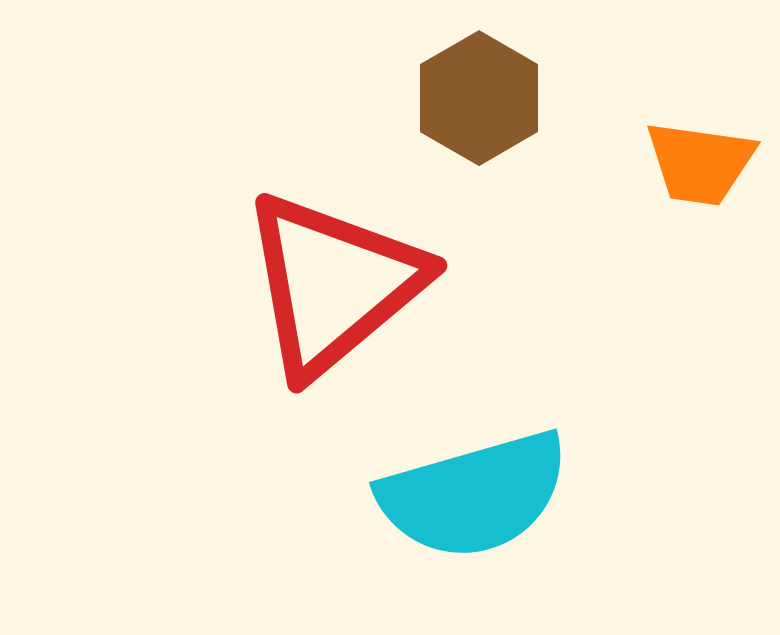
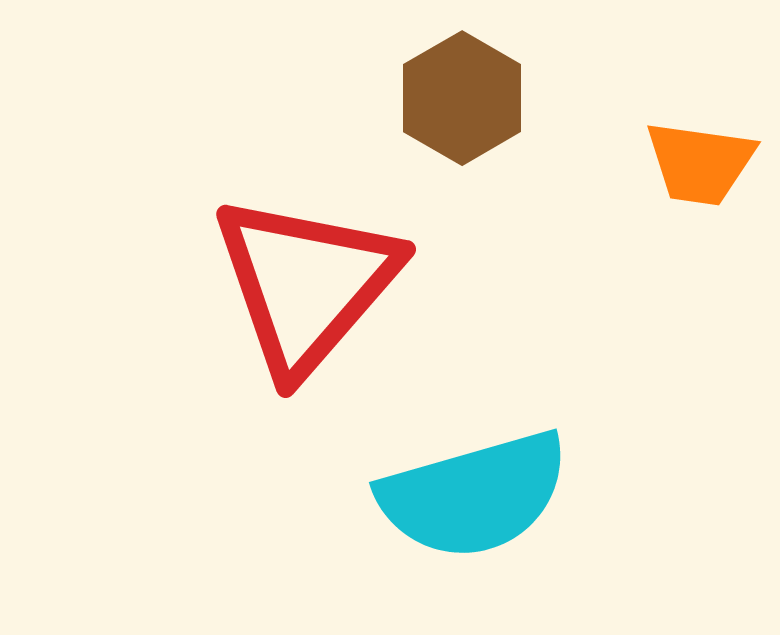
brown hexagon: moved 17 px left
red triangle: moved 27 px left; rotated 9 degrees counterclockwise
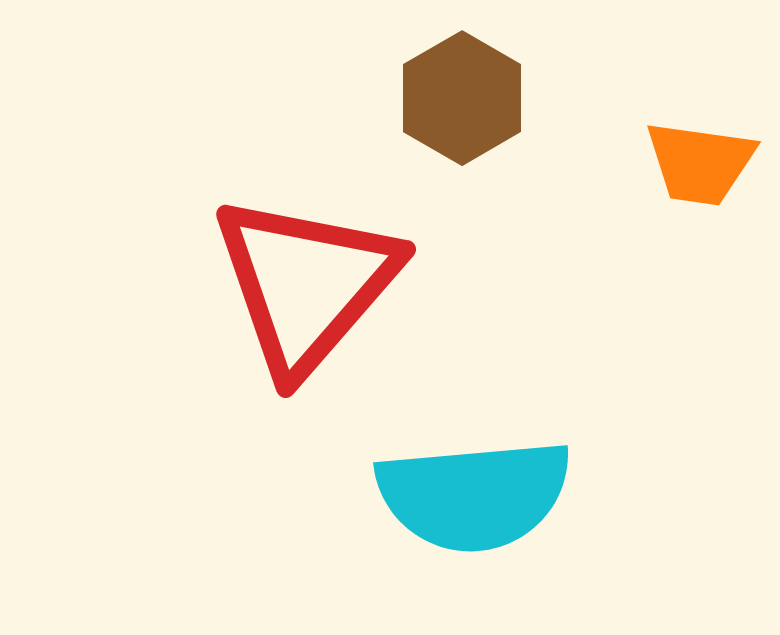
cyan semicircle: rotated 11 degrees clockwise
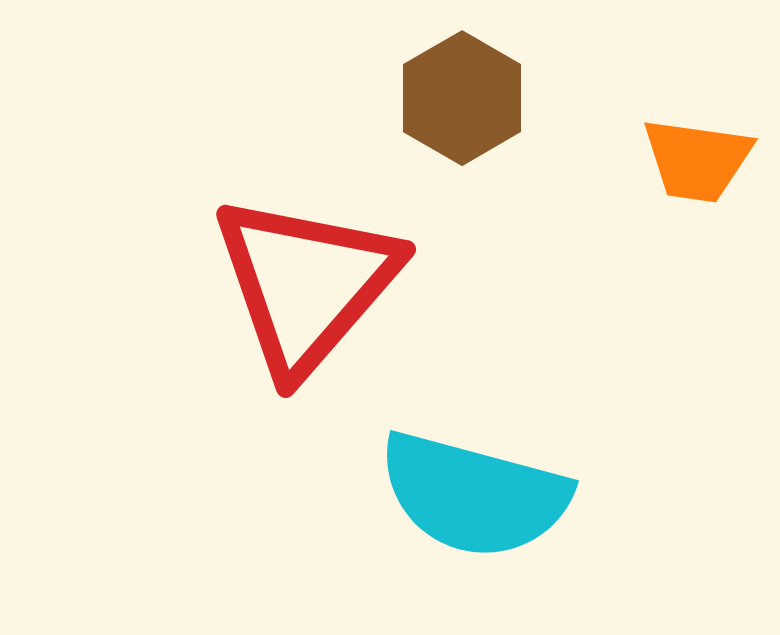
orange trapezoid: moved 3 px left, 3 px up
cyan semicircle: rotated 20 degrees clockwise
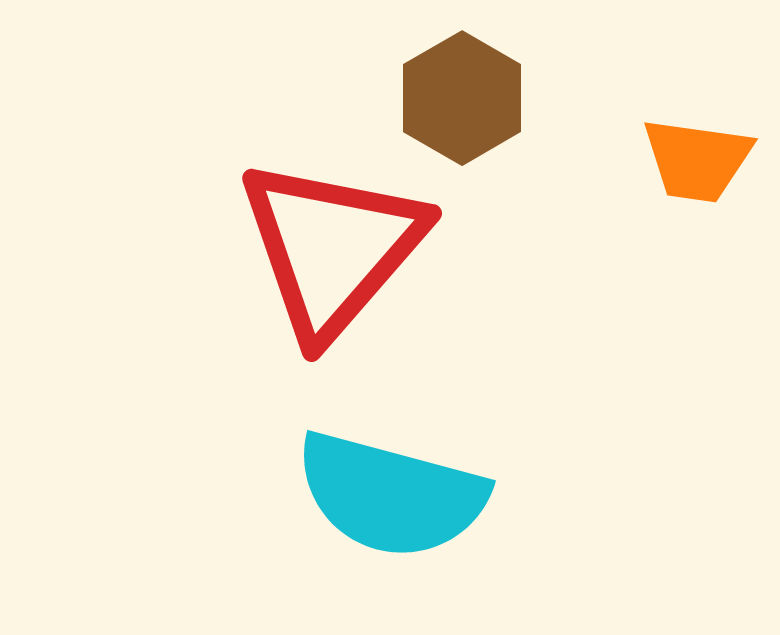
red triangle: moved 26 px right, 36 px up
cyan semicircle: moved 83 px left
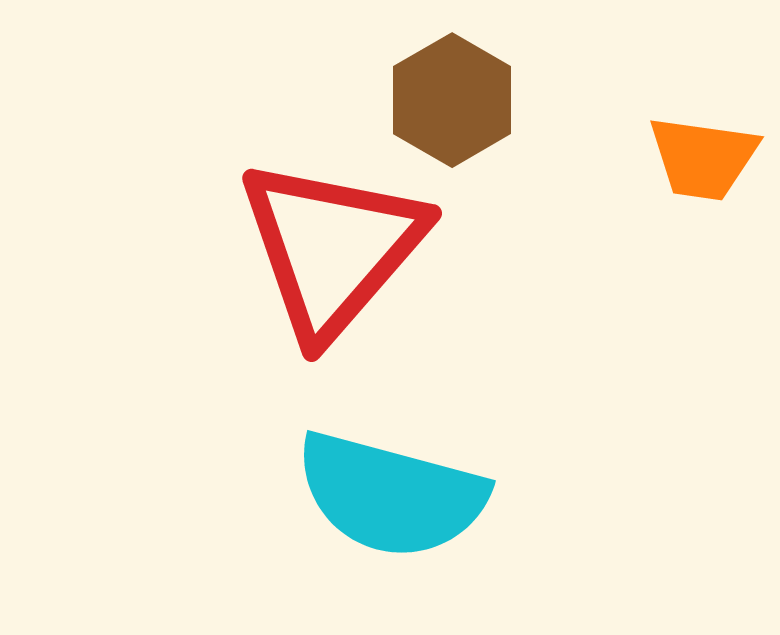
brown hexagon: moved 10 px left, 2 px down
orange trapezoid: moved 6 px right, 2 px up
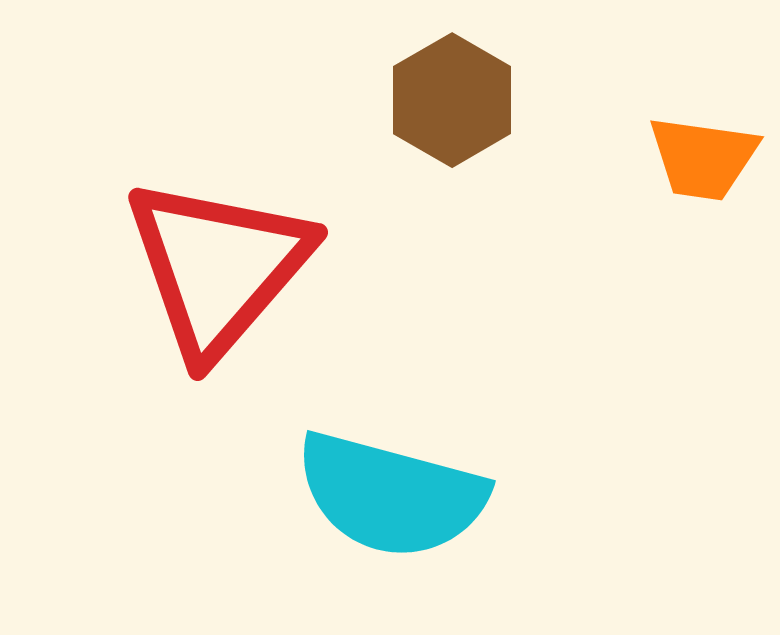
red triangle: moved 114 px left, 19 px down
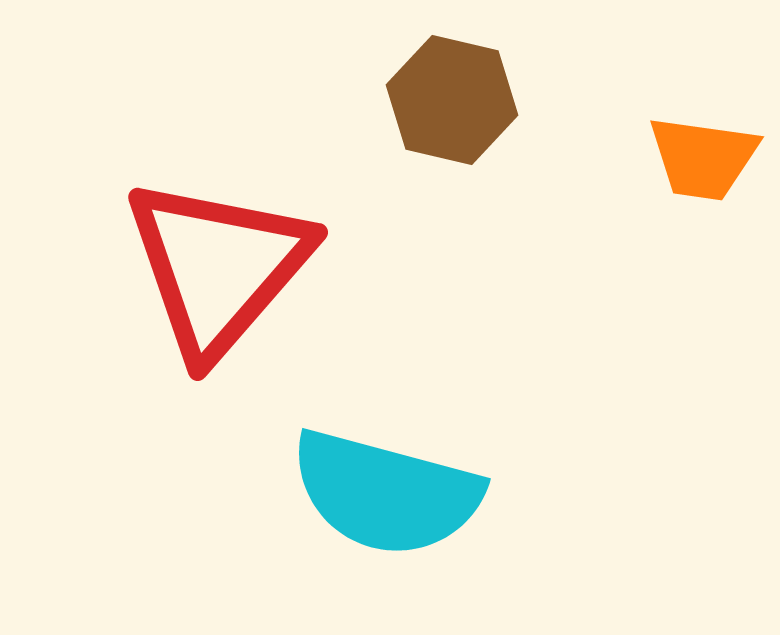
brown hexagon: rotated 17 degrees counterclockwise
cyan semicircle: moved 5 px left, 2 px up
